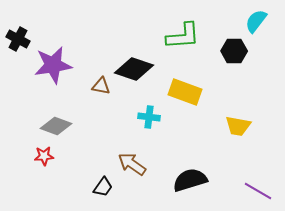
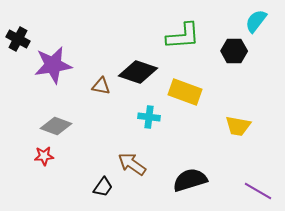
black diamond: moved 4 px right, 3 px down
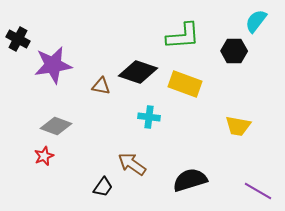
yellow rectangle: moved 8 px up
red star: rotated 18 degrees counterclockwise
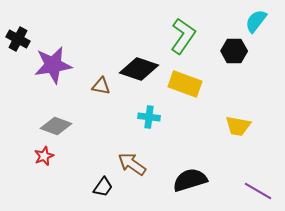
green L-shape: rotated 51 degrees counterclockwise
black diamond: moved 1 px right, 3 px up
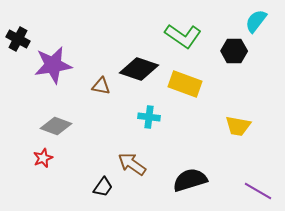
green L-shape: rotated 90 degrees clockwise
red star: moved 1 px left, 2 px down
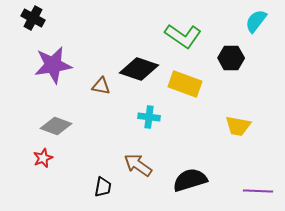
black cross: moved 15 px right, 21 px up
black hexagon: moved 3 px left, 7 px down
brown arrow: moved 6 px right, 1 px down
black trapezoid: rotated 25 degrees counterclockwise
purple line: rotated 28 degrees counterclockwise
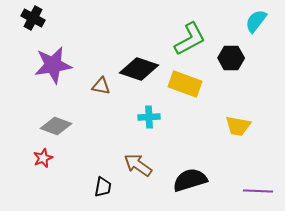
green L-shape: moved 7 px right, 3 px down; rotated 63 degrees counterclockwise
cyan cross: rotated 10 degrees counterclockwise
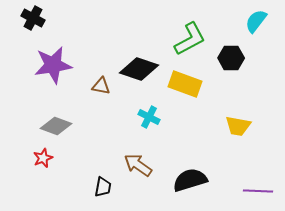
cyan cross: rotated 30 degrees clockwise
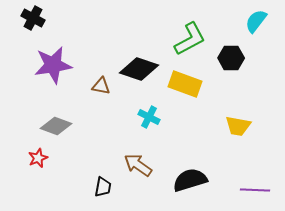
red star: moved 5 px left
purple line: moved 3 px left, 1 px up
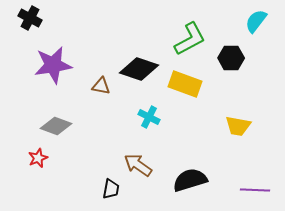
black cross: moved 3 px left
black trapezoid: moved 8 px right, 2 px down
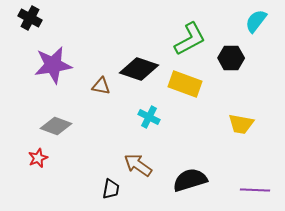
yellow trapezoid: moved 3 px right, 2 px up
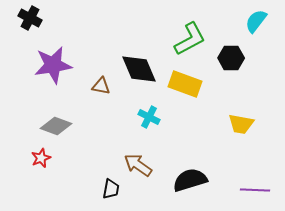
black diamond: rotated 48 degrees clockwise
red star: moved 3 px right
